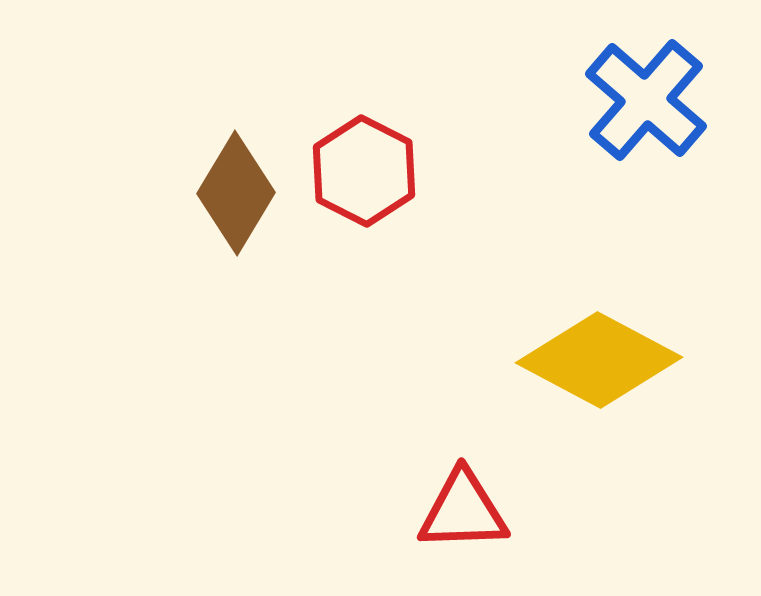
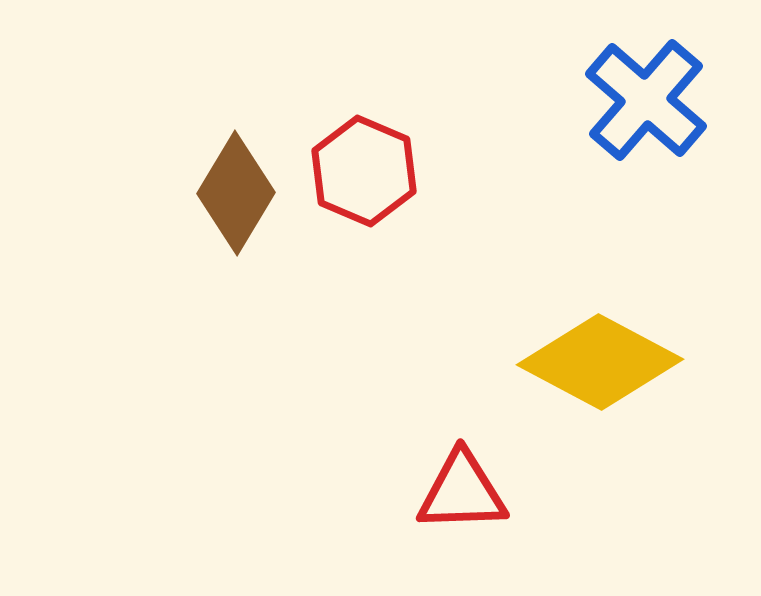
red hexagon: rotated 4 degrees counterclockwise
yellow diamond: moved 1 px right, 2 px down
red triangle: moved 1 px left, 19 px up
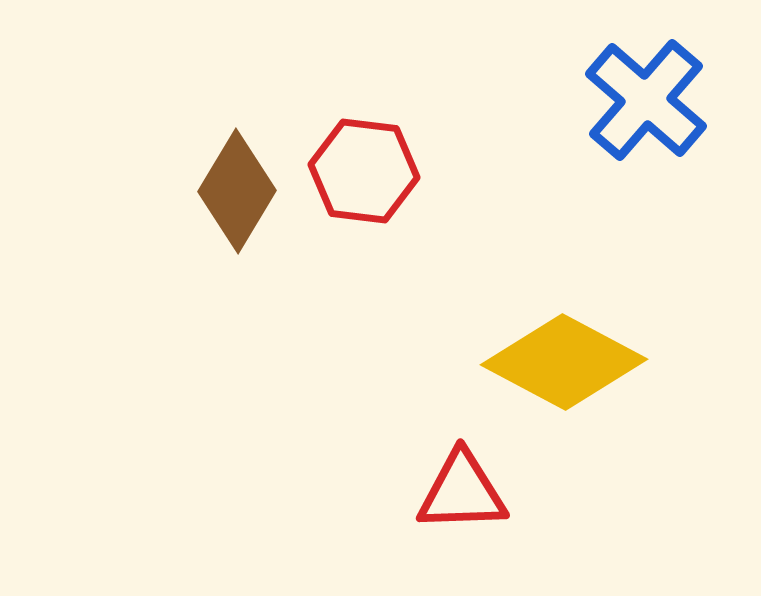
red hexagon: rotated 16 degrees counterclockwise
brown diamond: moved 1 px right, 2 px up
yellow diamond: moved 36 px left
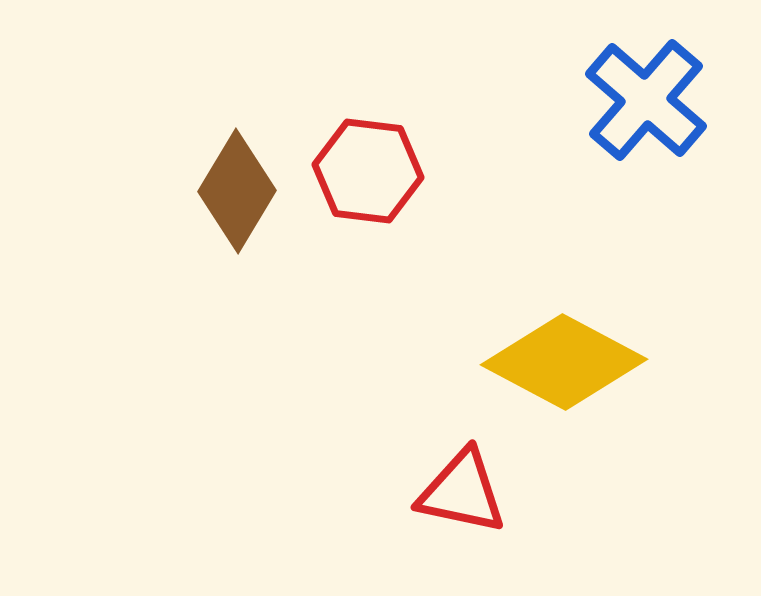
red hexagon: moved 4 px right
red triangle: rotated 14 degrees clockwise
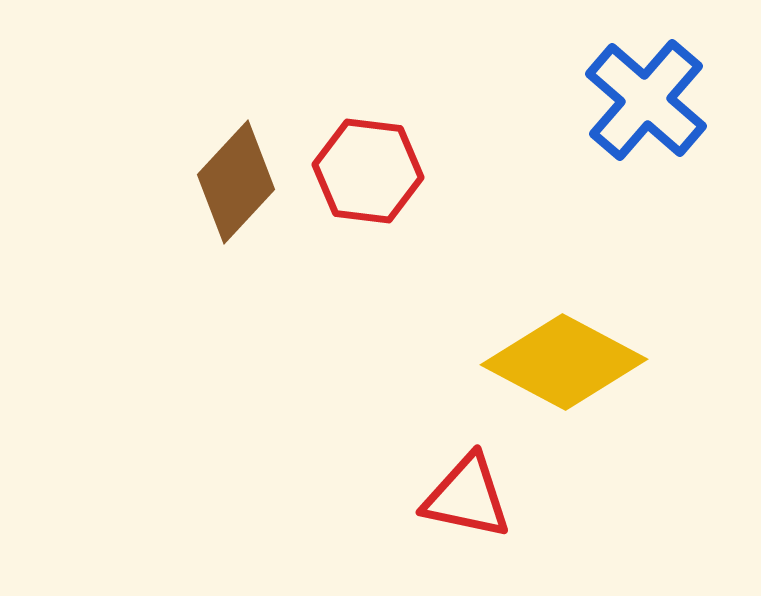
brown diamond: moved 1 px left, 9 px up; rotated 12 degrees clockwise
red triangle: moved 5 px right, 5 px down
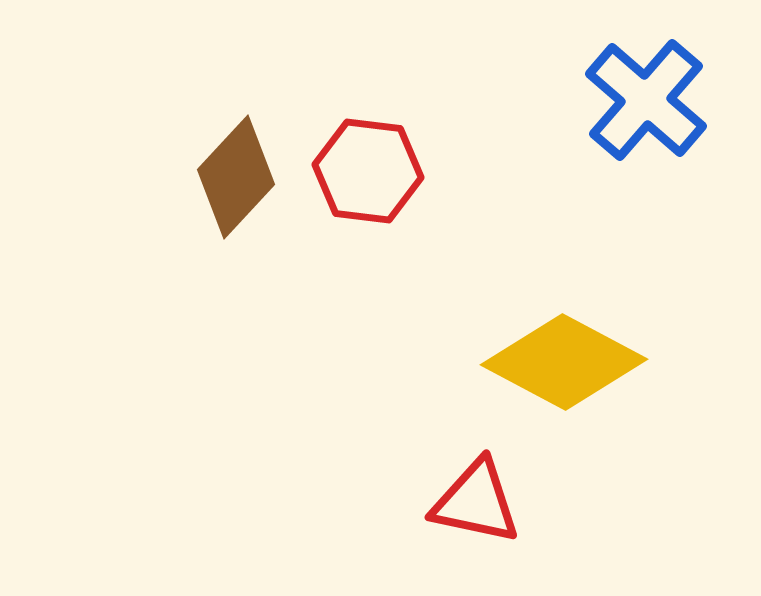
brown diamond: moved 5 px up
red triangle: moved 9 px right, 5 px down
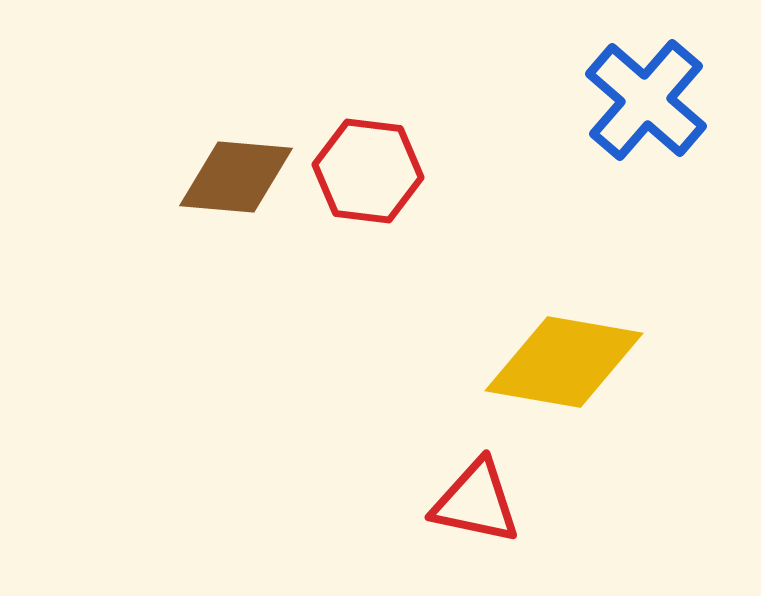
brown diamond: rotated 52 degrees clockwise
yellow diamond: rotated 18 degrees counterclockwise
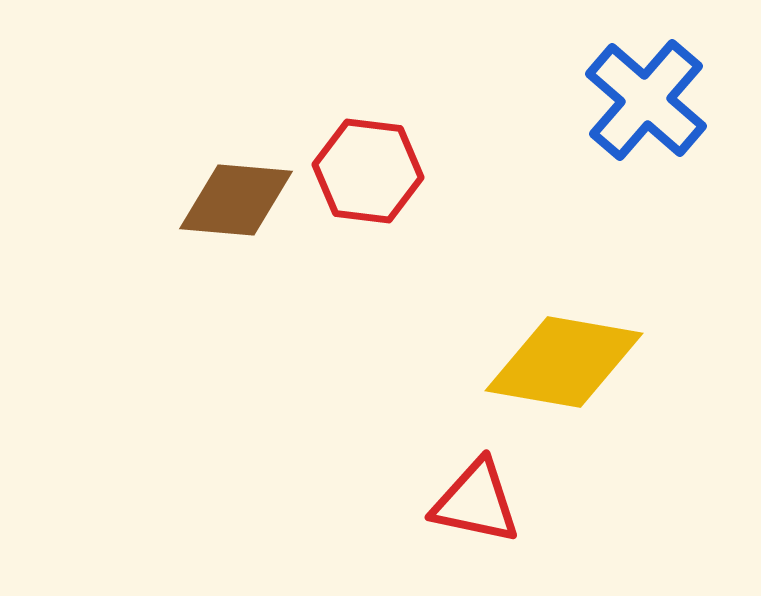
brown diamond: moved 23 px down
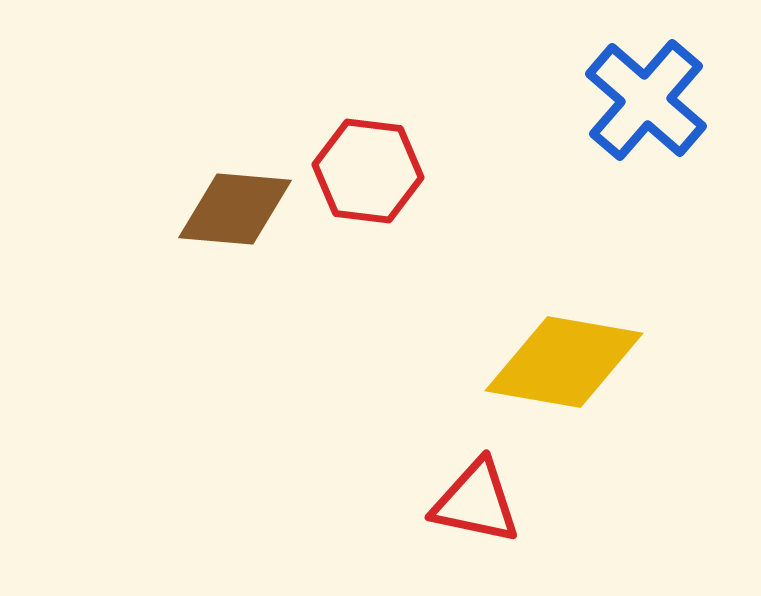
brown diamond: moved 1 px left, 9 px down
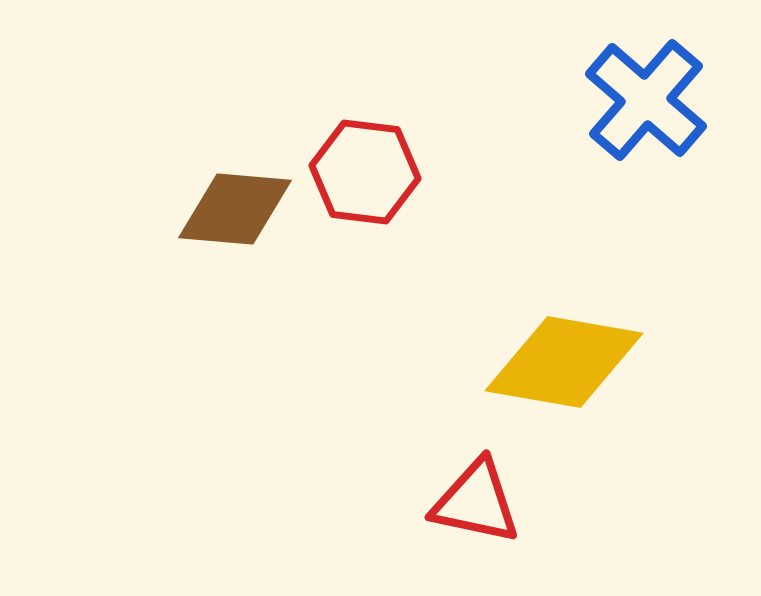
red hexagon: moved 3 px left, 1 px down
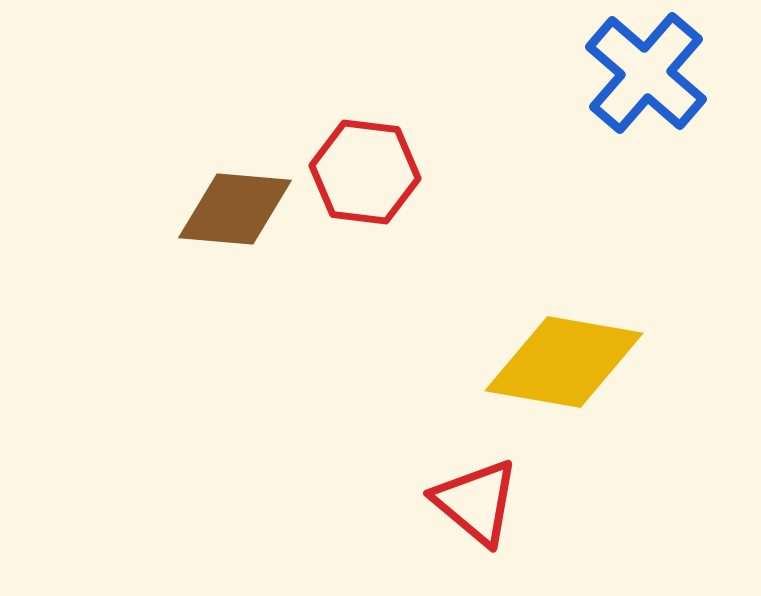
blue cross: moved 27 px up
red triangle: rotated 28 degrees clockwise
